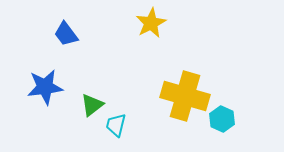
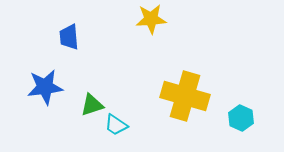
yellow star: moved 4 px up; rotated 24 degrees clockwise
blue trapezoid: moved 3 px right, 3 px down; rotated 32 degrees clockwise
green triangle: rotated 20 degrees clockwise
cyan hexagon: moved 19 px right, 1 px up
cyan trapezoid: rotated 70 degrees counterclockwise
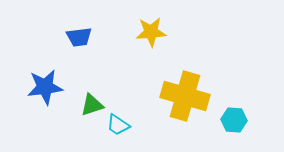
yellow star: moved 13 px down
blue trapezoid: moved 10 px right; rotated 92 degrees counterclockwise
cyan hexagon: moved 7 px left, 2 px down; rotated 20 degrees counterclockwise
cyan trapezoid: moved 2 px right
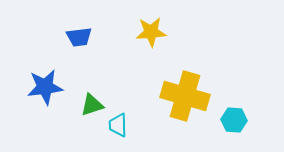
cyan trapezoid: rotated 55 degrees clockwise
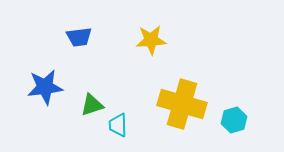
yellow star: moved 8 px down
yellow cross: moved 3 px left, 8 px down
cyan hexagon: rotated 20 degrees counterclockwise
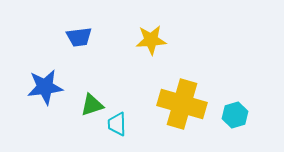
cyan hexagon: moved 1 px right, 5 px up
cyan trapezoid: moved 1 px left, 1 px up
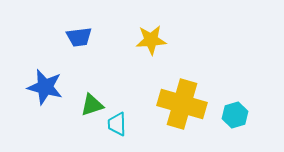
blue star: rotated 21 degrees clockwise
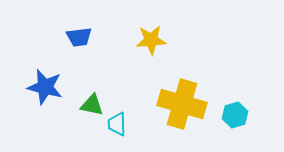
green triangle: rotated 30 degrees clockwise
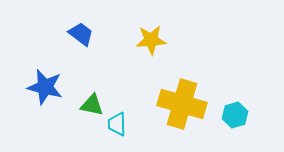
blue trapezoid: moved 2 px right, 3 px up; rotated 136 degrees counterclockwise
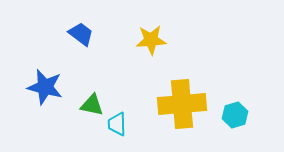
yellow cross: rotated 21 degrees counterclockwise
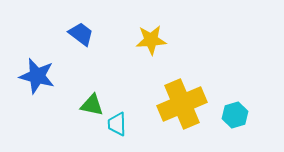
blue star: moved 8 px left, 11 px up
yellow cross: rotated 18 degrees counterclockwise
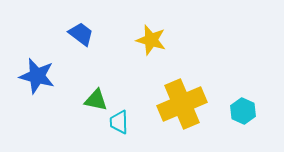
yellow star: rotated 20 degrees clockwise
green triangle: moved 4 px right, 5 px up
cyan hexagon: moved 8 px right, 4 px up; rotated 20 degrees counterclockwise
cyan trapezoid: moved 2 px right, 2 px up
